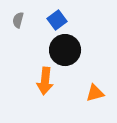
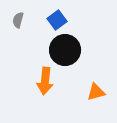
orange triangle: moved 1 px right, 1 px up
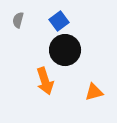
blue square: moved 2 px right, 1 px down
orange arrow: rotated 24 degrees counterclockwise
orange triangle: moved 2 px left
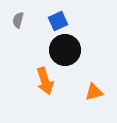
blue square: moved 1 px left; rotated 12 degrees clockwise
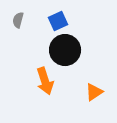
orange triangle: rotated 18 degrees counterclockwise
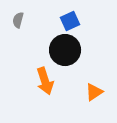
blue square: moved 12 px right
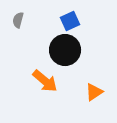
orange arrow: rotated 32 degrees counterclockwise
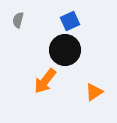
orange arrow: rotated 88 degrees clockwise
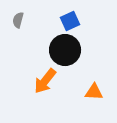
orange triangle: rotated 36 degrees clockwise
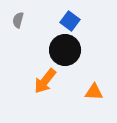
blue square: rotated 30 degrees counterclockwise
